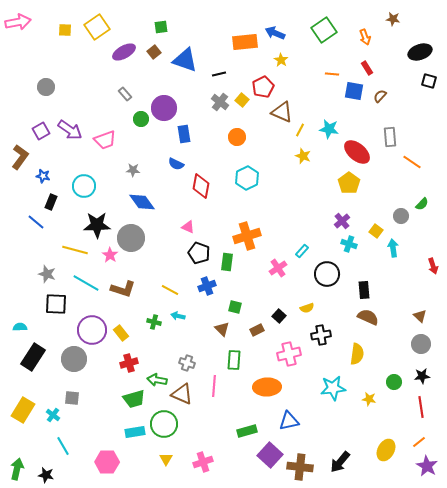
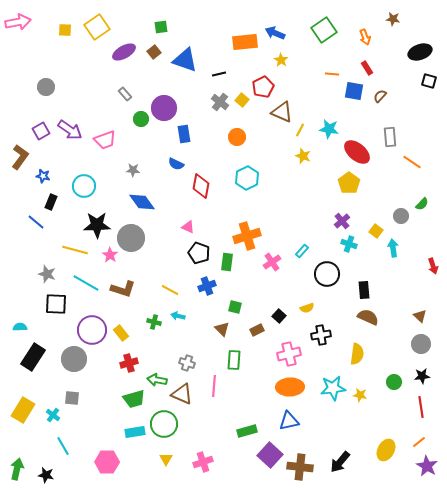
pink cross at (278, 268): moved 6 px left, 6 px up
orange ellipse at (267, 387): moved 23 px right
yellow star at (369, 399): moved 9 px left, 4 px up
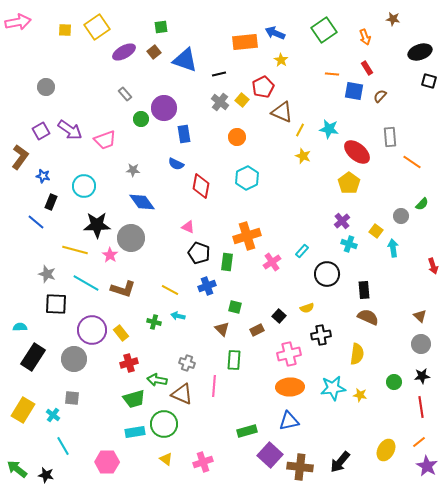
yellow triangle at (166, 459): rotated 24 degrees counterclockwise
green arrow at (17, 469): rotated 65 degrees counterclockwise
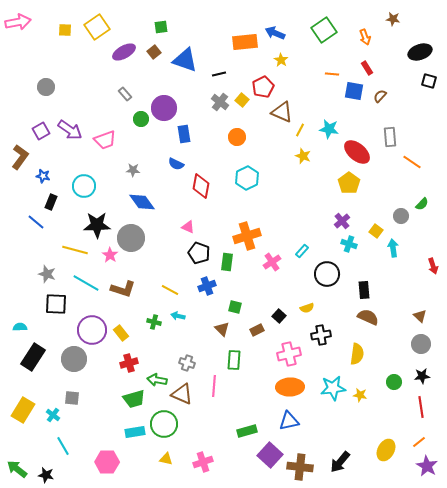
yellow triangle at (166, 459): rotated 24 degrees counterclockwise
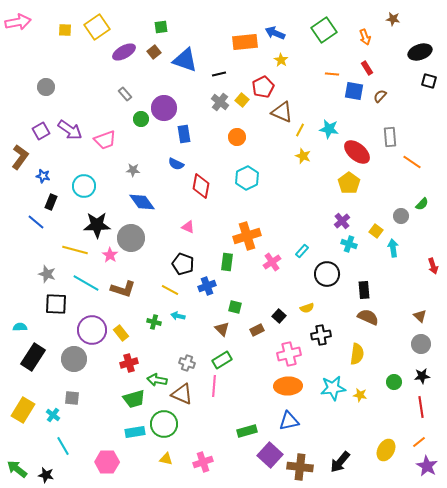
black pentagon at (199, 253): moved 16 px left, 11 px down
green rectangle at (234, 360): moved 12 px left; rotated 54 degrees clockwise
orange ellipse at (290, 387): moved 2 px left, 1 px up
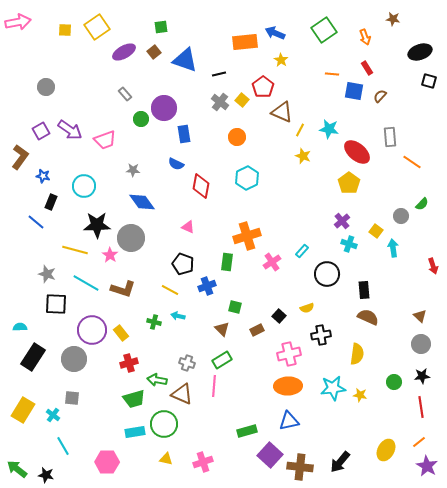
red pentagon at (263, 87): rotated 10 degrees counterclockwise
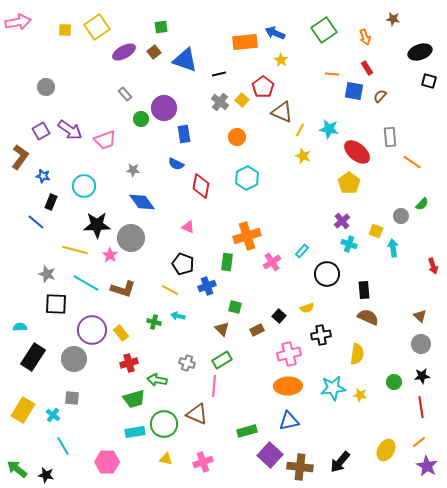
yellow square at (376, 231): rotated 16 degrees counterclockwise
brown triangle at (182, 394): moved 15 px right, 20 px down
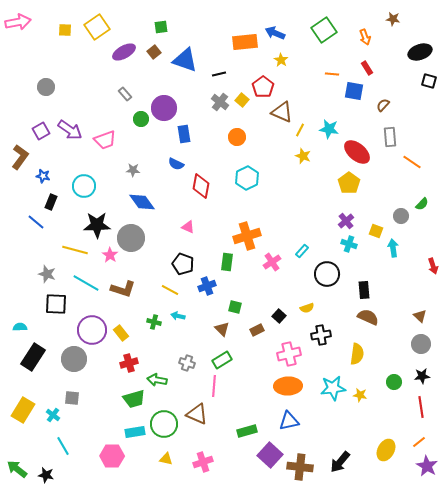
brown semicircle at (380, 96): moved 3 px right, 9 px down
purple cross at (342, 221): moved 4 px right
pink hexagon at (107, 462): moved 5 px right, 6 px up
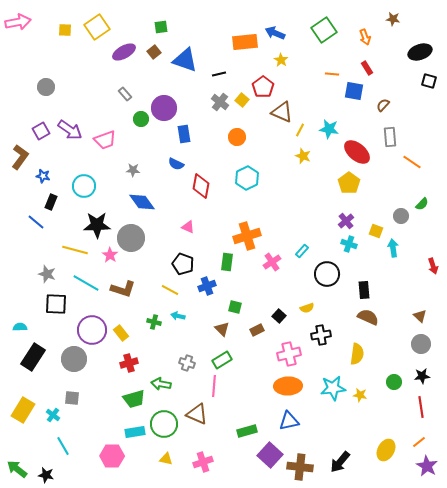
green arrow at (157, 380): moved 4 px right, 4 px down
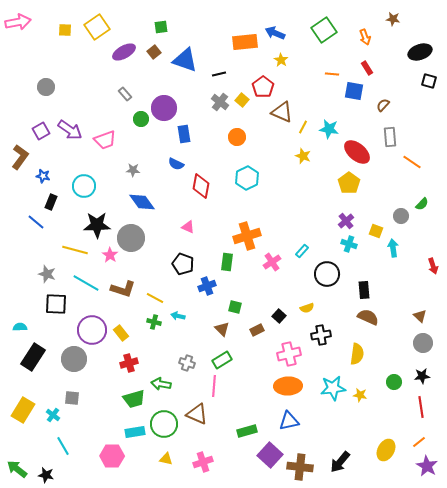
yellow line at (300, 130): moved 3 px right, 3 px up
yellow line at (170, 290): moved 15 px left, 8 px down
gray circle at (421, 344): moved 2 px right, 1 px up
